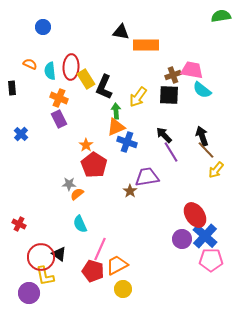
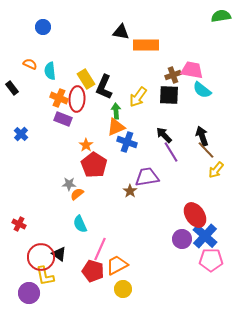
red ellipse at (71, 67): moved 6 px right, 32 px down
black rectangle at (12, 88): rotated 32 degrees counterclockwise
purple rectangle at (59, 119): moved 4 px right; rotated 42 degrees counterclockwise
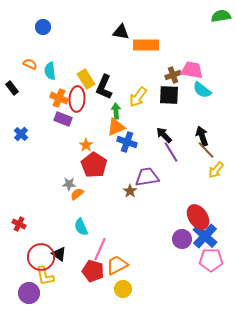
red ellipse at (195, 215): moved 3 px right, 2 px down
cyan semicircle at (80, 224): moved 1 px right, 3 px down
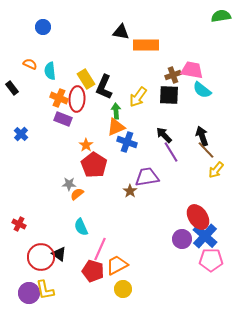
yellow L-shape at (45, 276): moved 14 px down
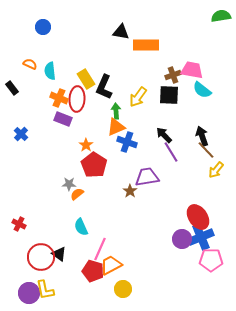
blue cross at (205, 236): moved 4 px left, 1 px down; rotated 25 degrees clockwise
orange trapezoid at (117, 265): moved 6 px left
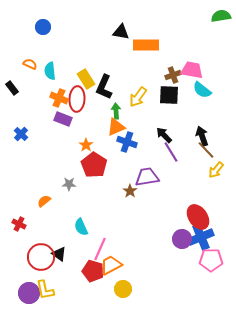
orange semicircle at (77, 194): moved 33 px left, 7 px down
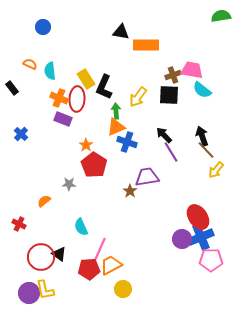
red pentagon at (93, 271): moved 4 px left, 2 px up; rotated 20 degrees counterclockwise
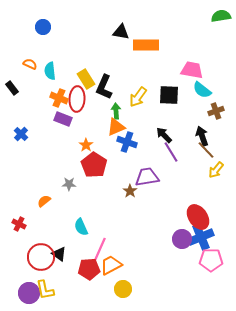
brown cross at (173, 75): moved 43 px right, 36 px down
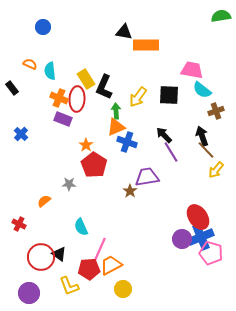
black triangle at (121, 32): moved 3 px right
pink pentagon at (211, 260): moved 7 px up; rotated 15 degrees clockwise
yellow L-shape at (45, 290): moved 24 px right, 4 px up; rotated 10 degrees counterclockwise
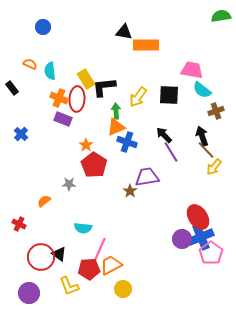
black L-shape at (104, 87): rotated 60 degrees clockwise
yellow arrow at (216, 170): moved 2 px left, 3 px up
cyan semicircle at (81, 227): moved 2 px right, 1 px down; rotated 60 degrees counterclockwise
pink pentagon at (211, 253): rotated 20 degrees clockwise
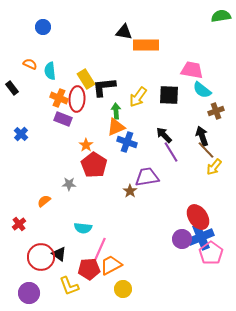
red cross at (19, 224): rotated 24 degrees clockwise
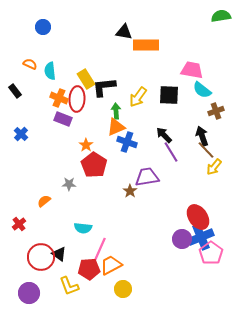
black rectangle at (12, 88): moved 3 px right, 3 px down
